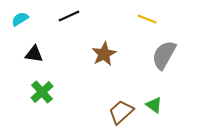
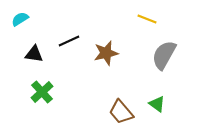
black line: moved 25 px down
brown star: moved 2 px right, 1 px up; rotated 15 degrees clockwise
green triangle: moved 3 px right, 1 px up
brown trapezoid: rotated 88 degrees counterclockwise
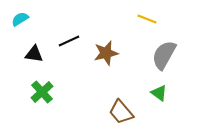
green triangle: moved 2 px right, 11 px up
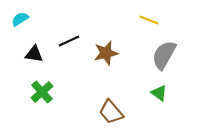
yellow line: moved 2 px right, 1 px down
brown trapezoid: moved 10 px left
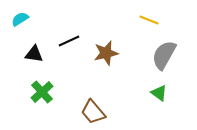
brown trapezoid: moved 18 px left
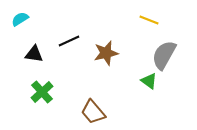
green triangle: moved 10 px left, 12 px up
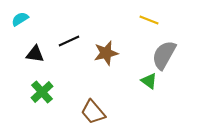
black triangle: moved 1 px right
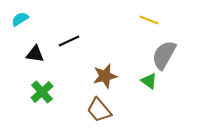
brown star: moved 1 px left, 23 px down
brown trapezoid: moved 6 px right, 2 px up
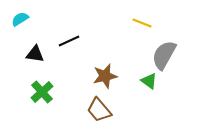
yellow line: moved 7 px left, 3 px down
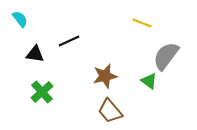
cyan semicircle: rotated 84 degrees clockwise
gray semicircle: moved 2 px right, 1 px down; rotated 8 degrees clockwise
brown trapezoid: moved 11 px right, 1 px down
